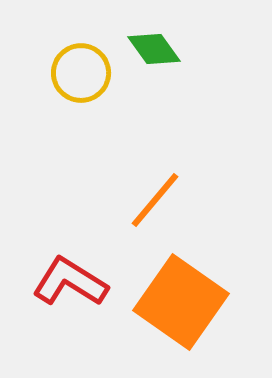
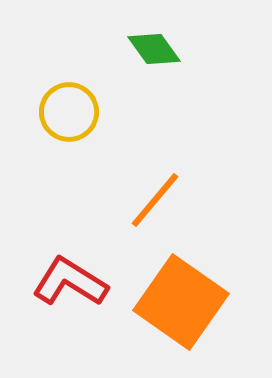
yellow circle: moved 12 px left, 39 px down
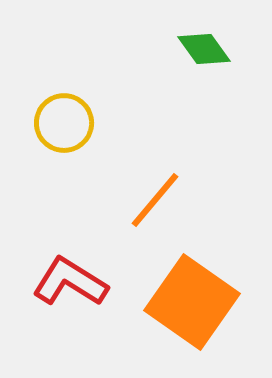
green diamond: moved 50 px right
yellow circle: moved 5 px left, 11 px down
orange square: moved 11 px right
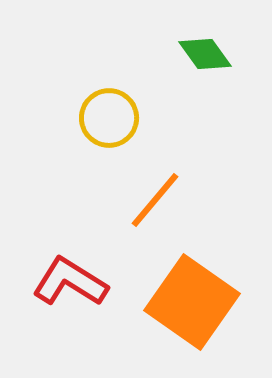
green diamond: moved 1 px right, 5 px down
yellow circle: moved 45 px right, 5 px up
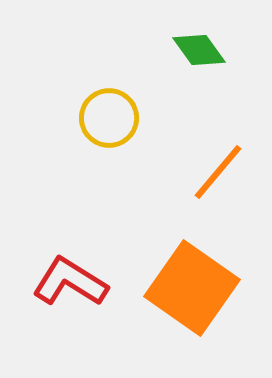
green diamond: moved 6 px left, 4 px up
orange line: moved 63 px right, 28 px up
orange square: moved 14 px up
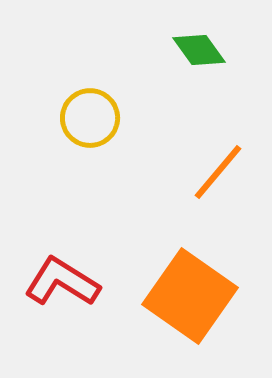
yellow circle: moved 19 px left
red L-shape: moved 8 px left
orange square: moved 2 px left, 8 px down
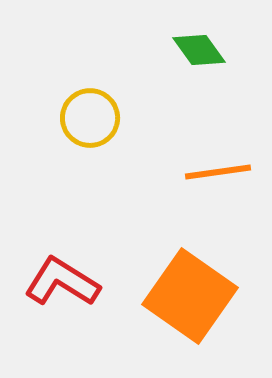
orange line: rotated 42 degrees clockwise
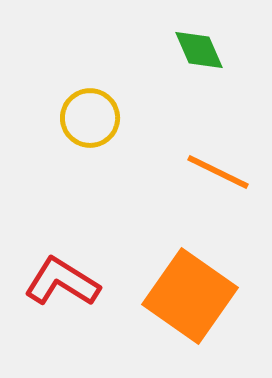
green diamond: rotated 12 degrees clockwise
orange line: rotated 34 degrees clockwise
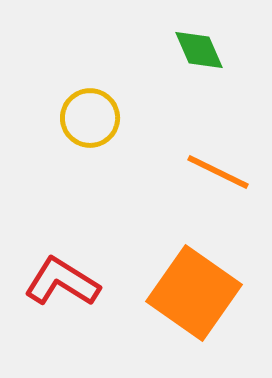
orange square: moved 4 px right, 3 px up
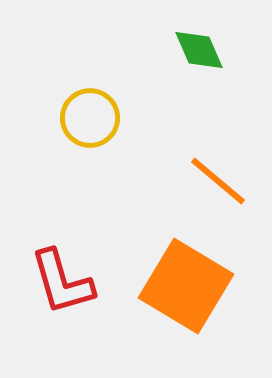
orange line: moved 9 px down; rotated 14 degrees clockwise
red L-shape: rotated 138 degrees counterclockwise
orange square: moved 8 px left, 7 px up; rotated 4 degrees counterclockwise
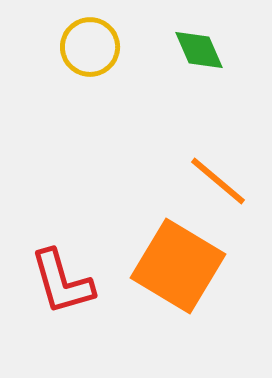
yellow circle: moved 71 px up
orange square: moved 8 px left, 20 px up
